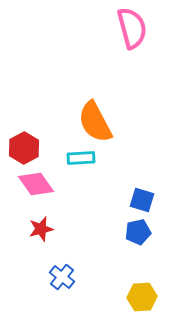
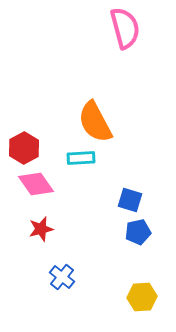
pink semicircle: moved 7 px left
blue square: moved 12 px left
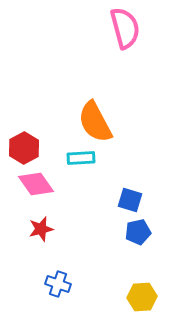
blue cross: moved 4 px left, 7 px down; rotated 20 degrees counterclockwise
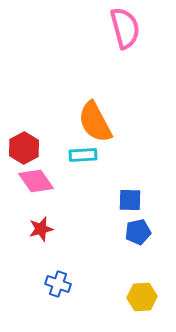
cyan rectangle: moved 2 px right, 3 px up
pink diamond: moved 3 px up
blue square: rotated 15 degrees counterclockwise
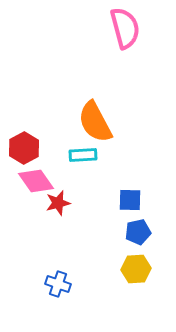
red star: moved 17 px right, 26 px up
yellow hexagon: moved 6 px left, 28 px up
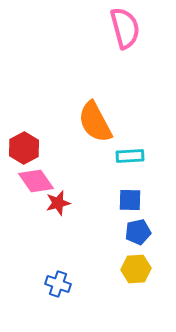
cyan rectangle: moved 47 px right, 1 px down
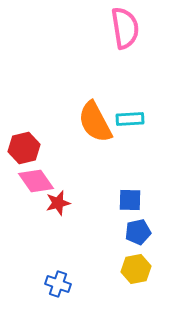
pink semicircle: rotated 6 degrees clockwise
red hexagon: rotated 16 degrees clockwise
cyan rectangle: moved 37 px up
yellow hexagon: rotated 8 degrees counterclockwise
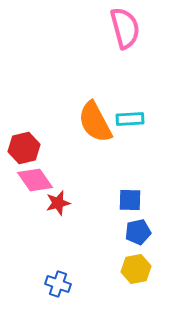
pink semicircle: rotated 6 degrees counterclockwise
pink diamond: moved 1 px left, 1 px up
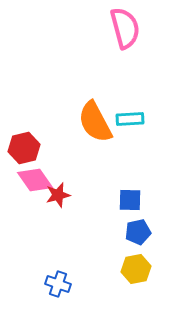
red star: moved 8 px up
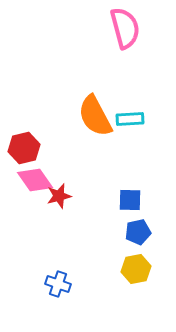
orange semicircle: moved 6 px up
red star: moved 1 px right, 1 px down
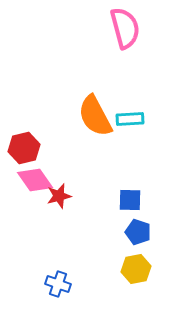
blue pentagon: rotated 30 degrees clockwise
